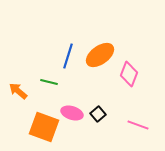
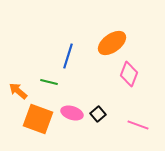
orange ellipse: moved 12 px right, 12 px up
orange square: moved 6 px left, 8 px up
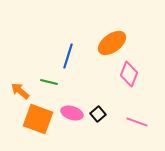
orange arrow: moved 2 px right
pink line: moved 1 px left, 3 px up
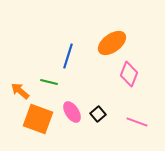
pink ellipse: moved 1 px up; rotated 40 degrees clockwise
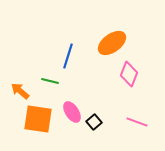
green line: moved 1 px right, 1 px up
black square: moved 4 px left, 8 px down
orange square: rotated 12 degrees counterclockwise
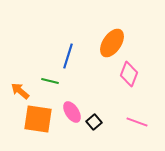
orange ellipse: rotated 20 degrees counterclockwise
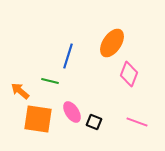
black square: rotated 28 degrees counterclockwise
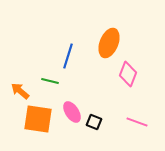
orange ellipse: moved 3 px left; rotated 12 degrees counterclockwise
pink diamond: moved 1 px left
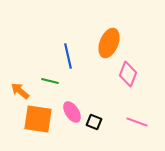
blue line: rotated 30 degrees counterclockwise
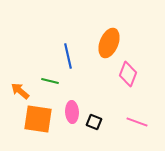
pink ellipse: rotated 30 degrees clockwise
